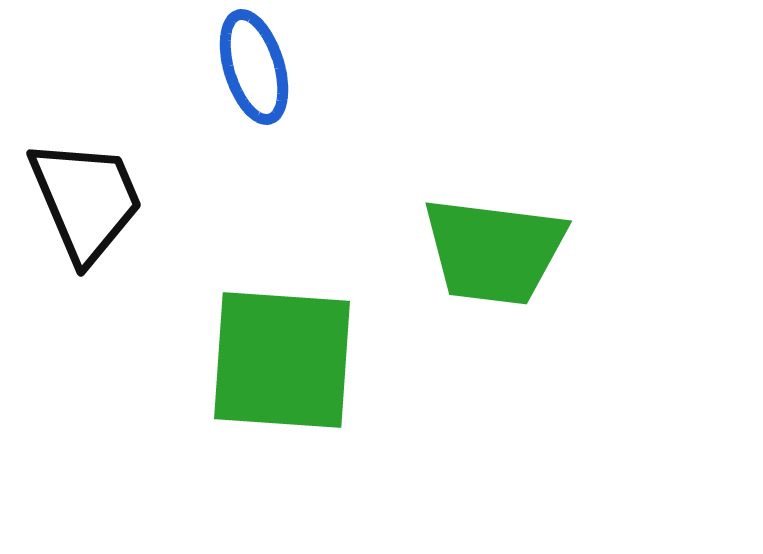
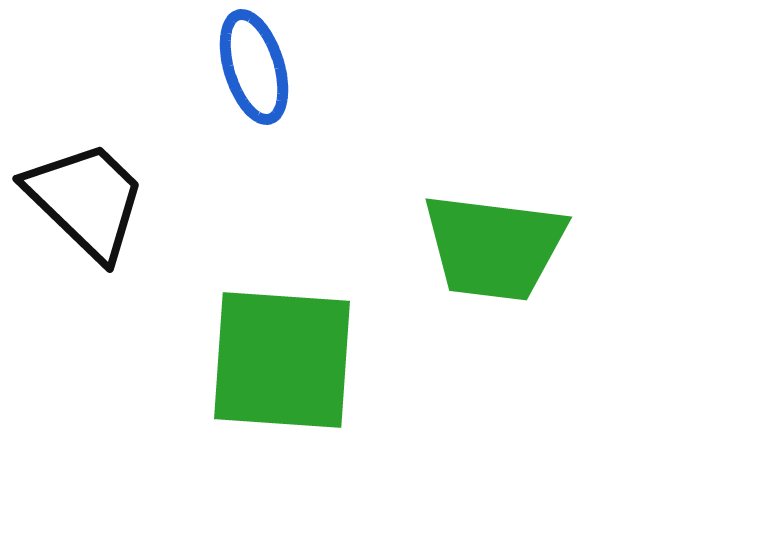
black trapezoid: rotated 23 degrees counterclockwise
green trapezoid: moved 4 px up
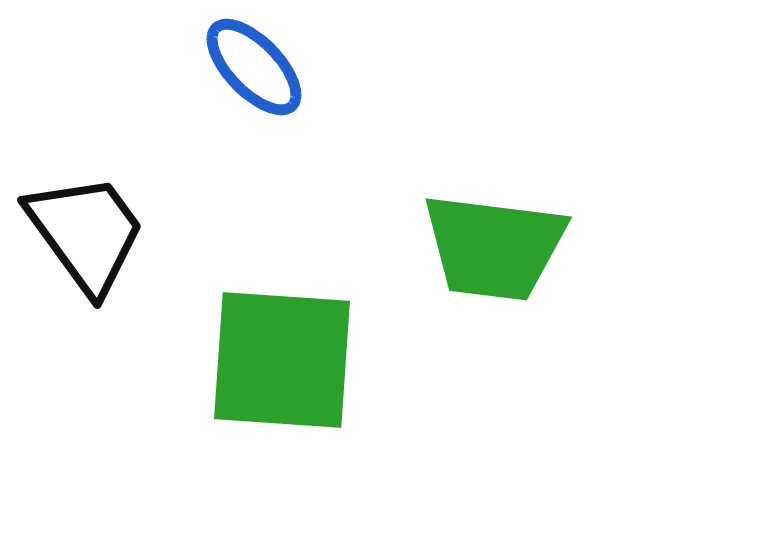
blue ellipse: rotated 27 degrees counterclockwise
black trapezoid: moved 33 px down; rotated 10 degrees clockwise
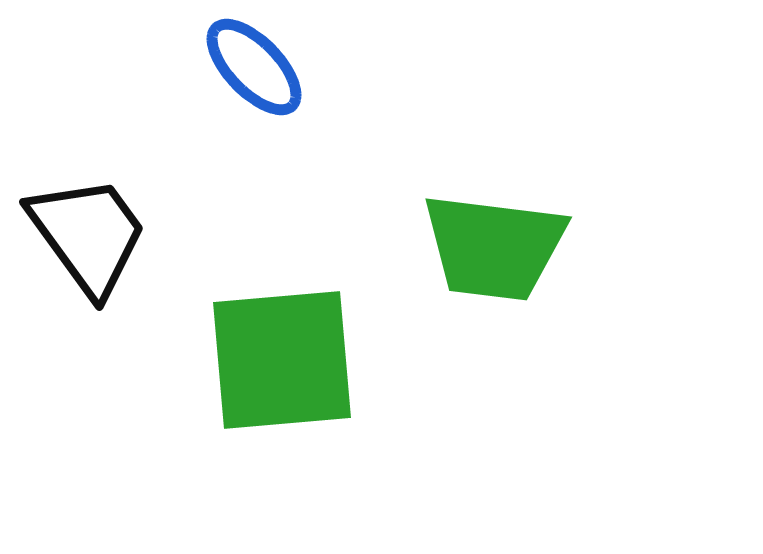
black trapezoid: moved 2 px right, 2 px down
green square: rotated 9 degrees counterclockwise
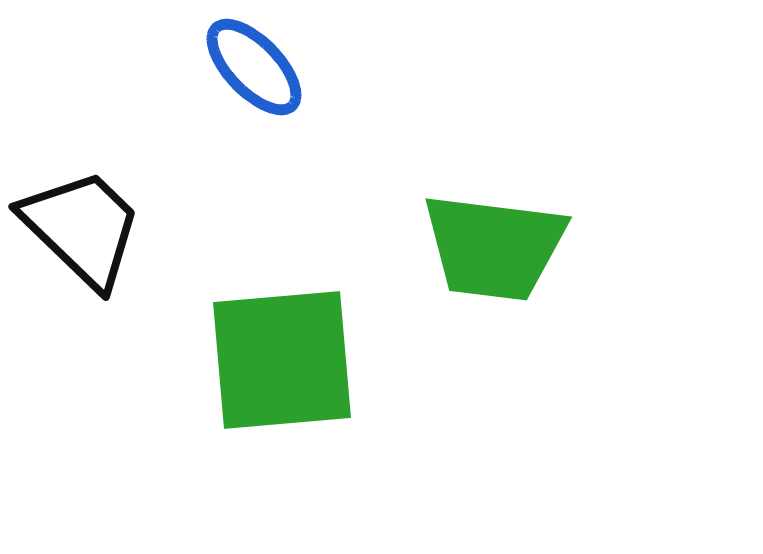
black trapezoid: moved 6 px left, 7 px up; rotated 10 degrees counterclockwise
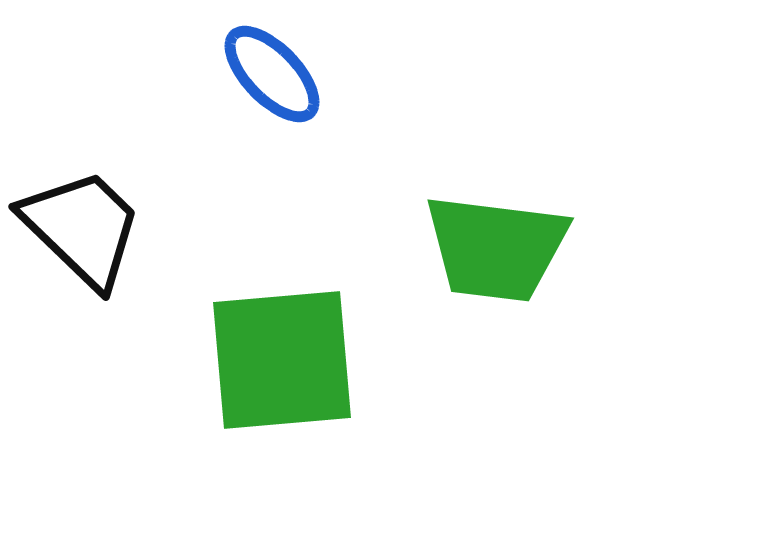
blue ellipse: moved 18 px right, 7 px down
green trapezoid: moved 2 px right, 1 px down
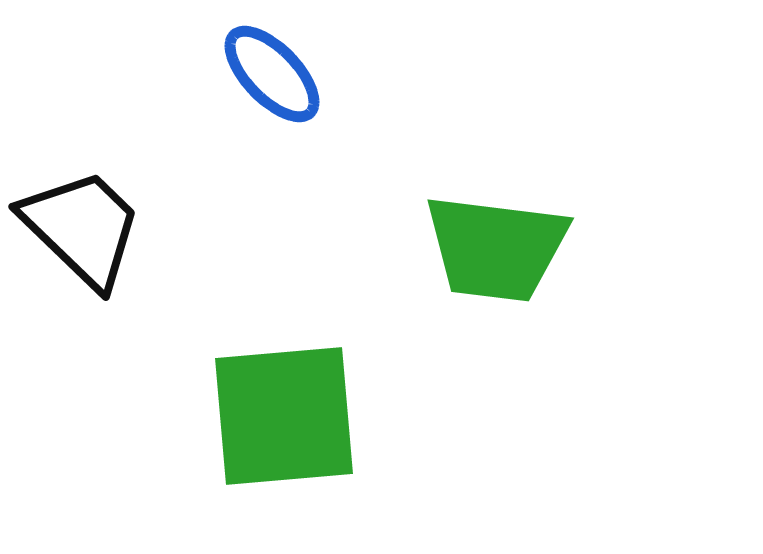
green square: moved 2 px right, 56 px down
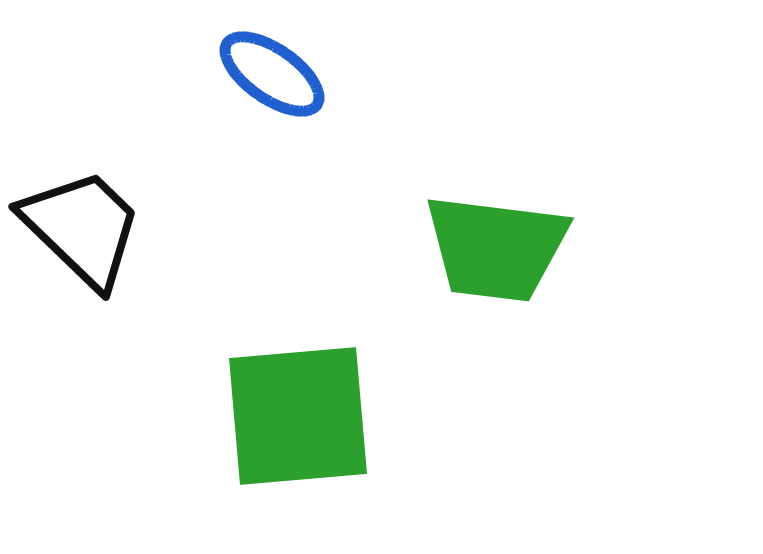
blue ellipse: rotated 11 degrees counterclockwise
green square: moved 14 px right
